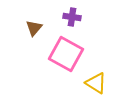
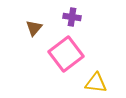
pink square: rotated 24 degrees clockwise
yellow triangle: rotated 25 degrees counterclockwise
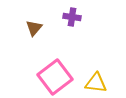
pink square: moved 11 px left, 23 px down
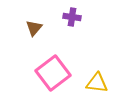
pink square: moved 2 px left, 4 px up
yellow triangle: moved 1 px right
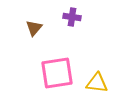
pink square: moved 4 px right; rotated 28 degrees clockwise
